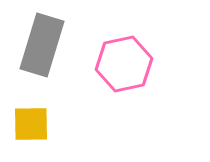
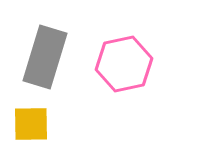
gray rectangle: moved 3 px right, 12 px down
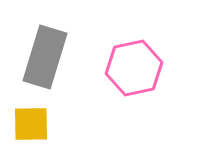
pink hexagon: moved 10 px right, 4 px down
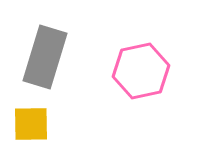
pink hexagon: moved 7 px right, 3 px down
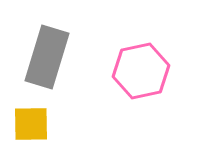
gray rectangle: moved 2 px right
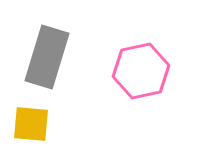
yellow square: rotated 6 degrees clockwise
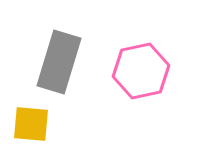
gray rectangle: moved 12 px right, 5 px down
